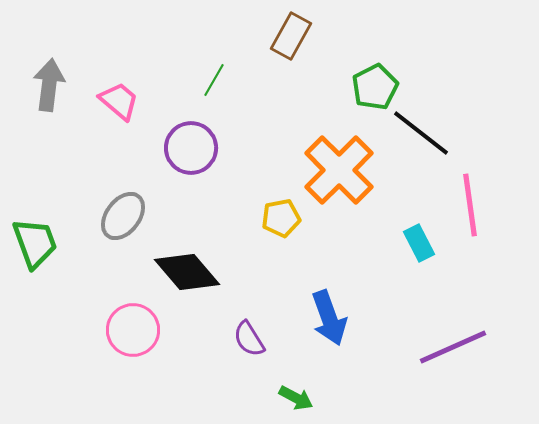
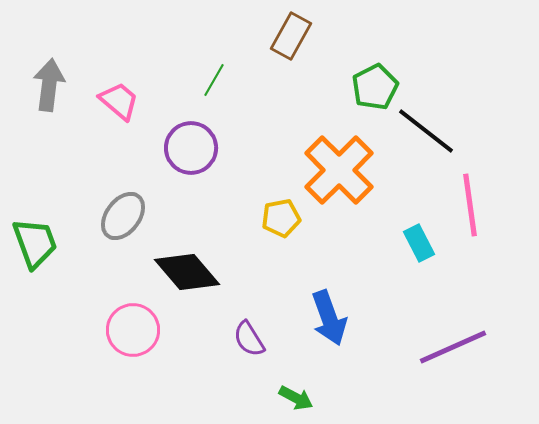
black line: moved 5 px right, 2 px up
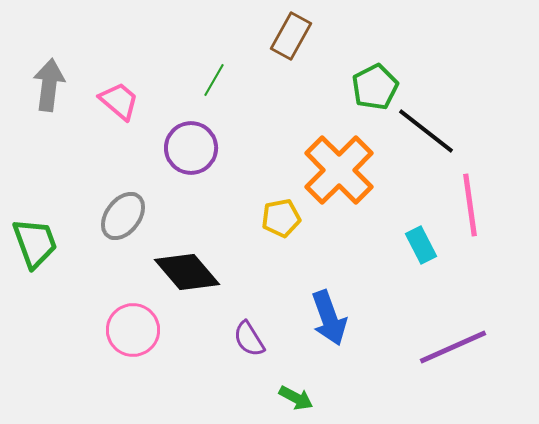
cyan rectangle: moved 2 px right, 2 px down
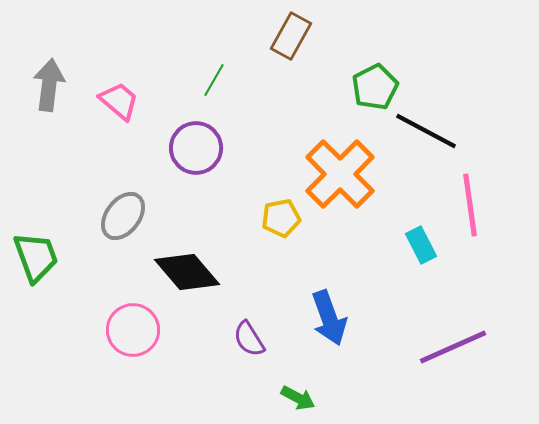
black line: rotated 10 degrees counterclockwise
purple circle: moved 5 px right
orange cross: moved 1 px right, 4 px down
green trapezoid: moved 1 px right, 14 px down
green arrow: moved 2 px right
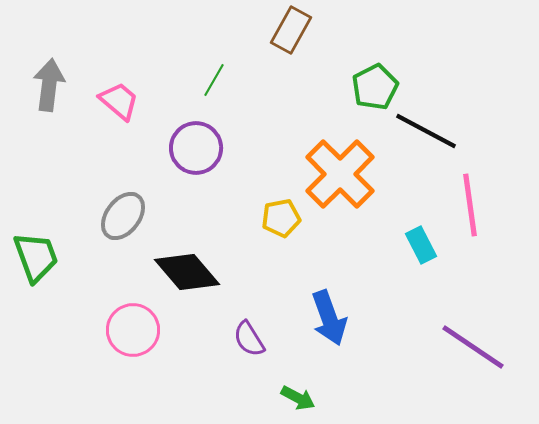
brown rectangle: moved 6 px up
purple line: moved 20 px right; rotated 58 degrees clockwise
